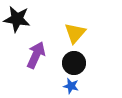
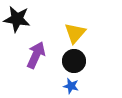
black circle: moved 2 px up
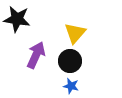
black circle: moved 4 px left
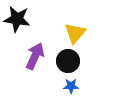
purple arrow: moved 1 px left, 1 px down
black circle: moved 2 px left
blue star: rotated 14 degrees counterclockwise
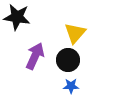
black star: moved 2 px up
black circle: moved 1 px up
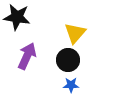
purple arrow: moved 8 px left
blue star: moved 1 px up
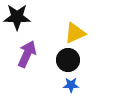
black star: rotated 8 degrees counterclockwise
yellow triangle: rotated 25 degrees clockwise
purple arrow: moved 2 px up
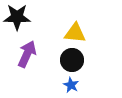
yellow triangle: rotated 30 degrees clockwise
black circle: moved 4 px right
blue star: rotated 28 degrees clockwise
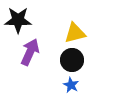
black star: moved 1 px right, 3 px down
yellow triangle: rotated 20 degrees counterclockwise
purple arrow: moved 3 px right, 2 px up
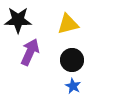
yellow triangle: moved 7 px left, 9 px up
blue star: moved 2 px right, 1 px down
